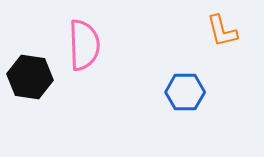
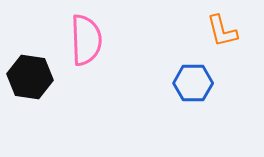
pink semicircle: moved 2 px right, 5 px up
blue hexagon: moved 8 px right, 9 px up
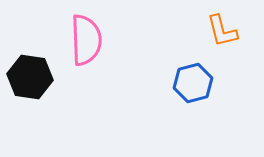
blue hexagon: rotated 15 degrees counterclockwise
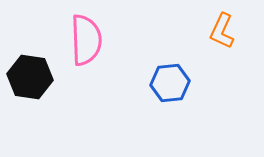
orange L-shape: rotated 39 degrees clockwise
blue hexagon: moved 23 px left; rotated 9 degrees clockwise
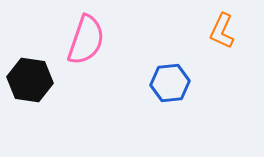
pink semicircle: rotated 21 degrees clockwise
black hexagon: moved 3 px down
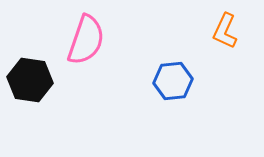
orange L-shape: moved 3 px right
blue hexagon: moved 3 px right, 2 px up
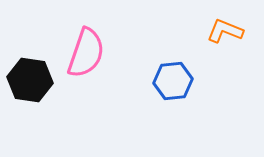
orange L-shape: rotated 87 degrees clockwise
pink semicircle: moved 13 px down
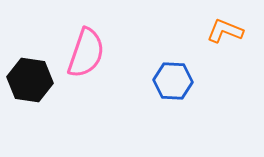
blue hexagon: rotated 9 degrees clockwise
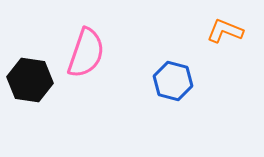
blue hexagon: rotated 12 degrees clockwise
